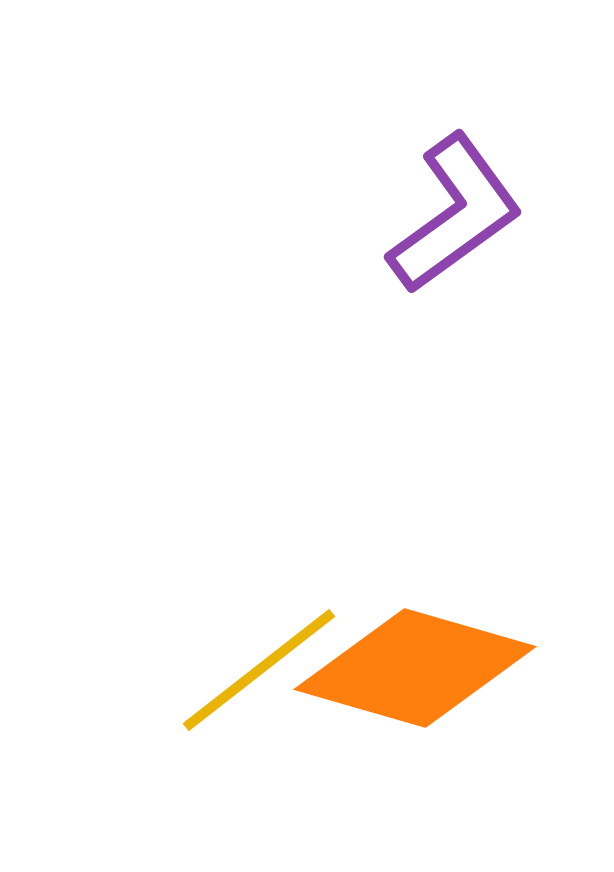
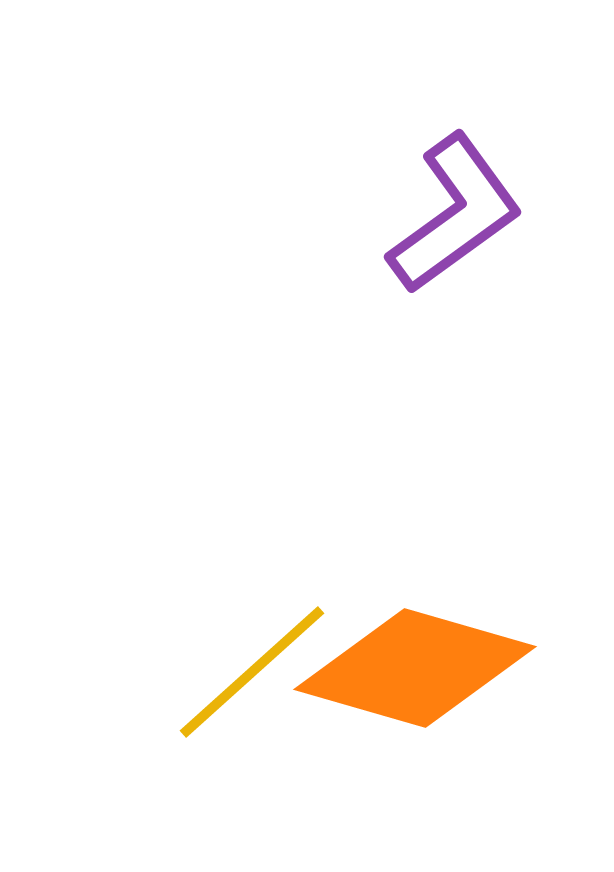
yellow line: moved 7 px left, 2 px down; rotated 4 degrees counterclockwise
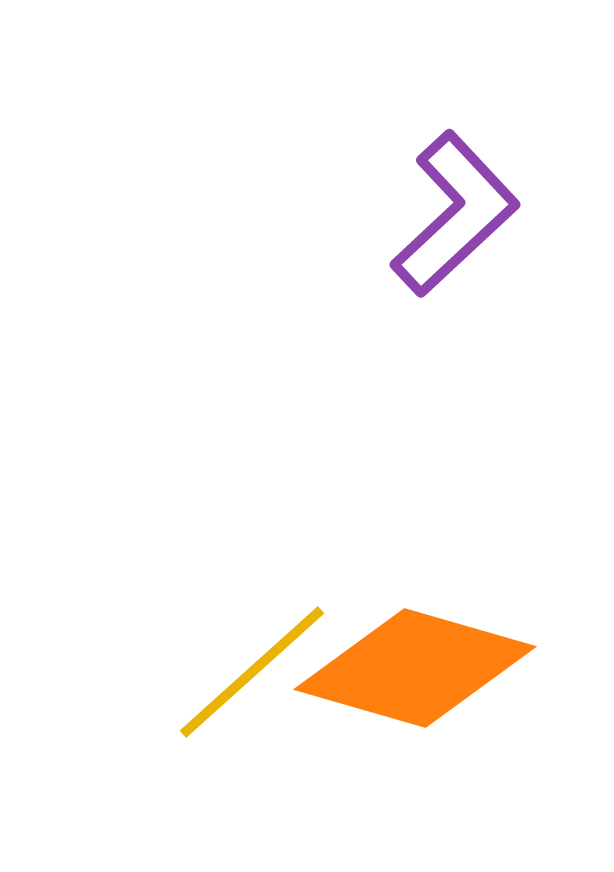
purple L-shape: rotated 7 degrees counterclockwise
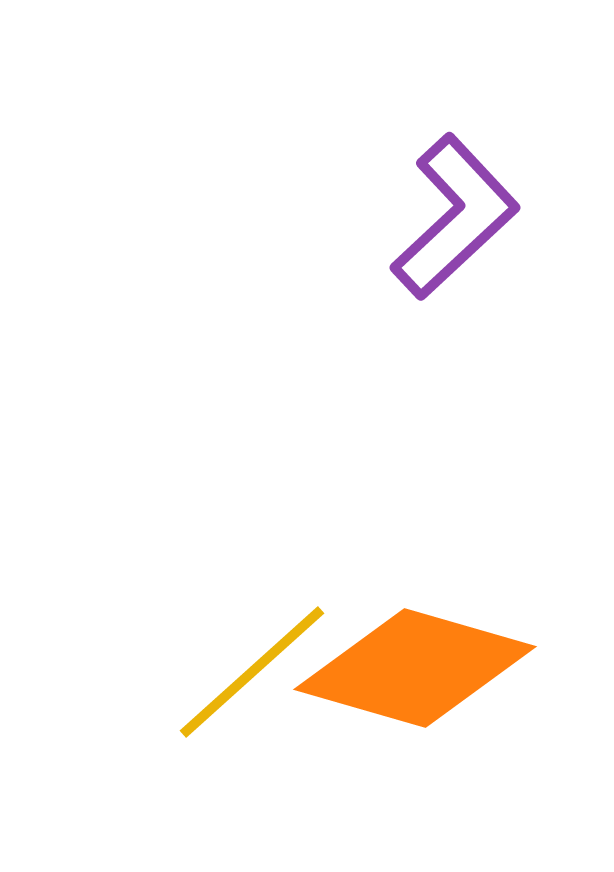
purple L-shape: moved 3 px down
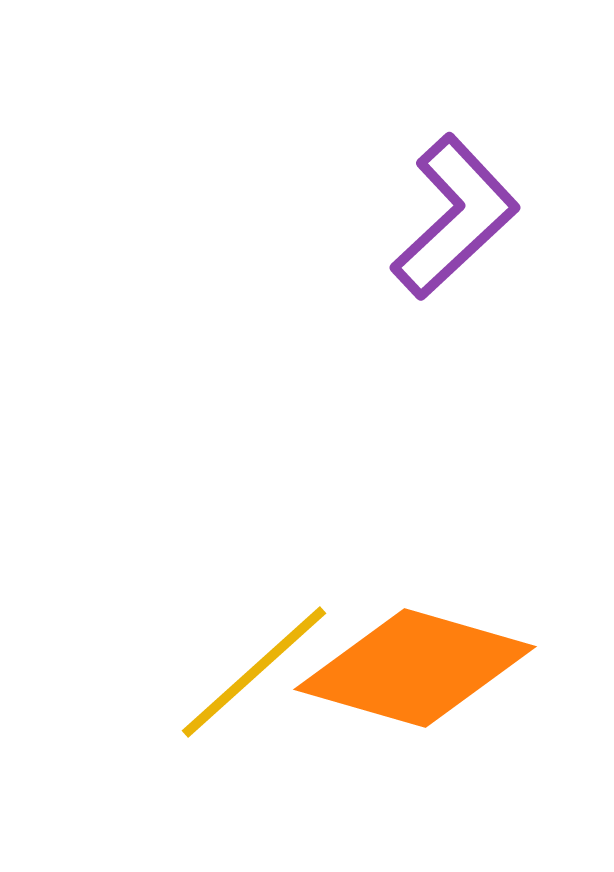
yellow line: moved 2 px right
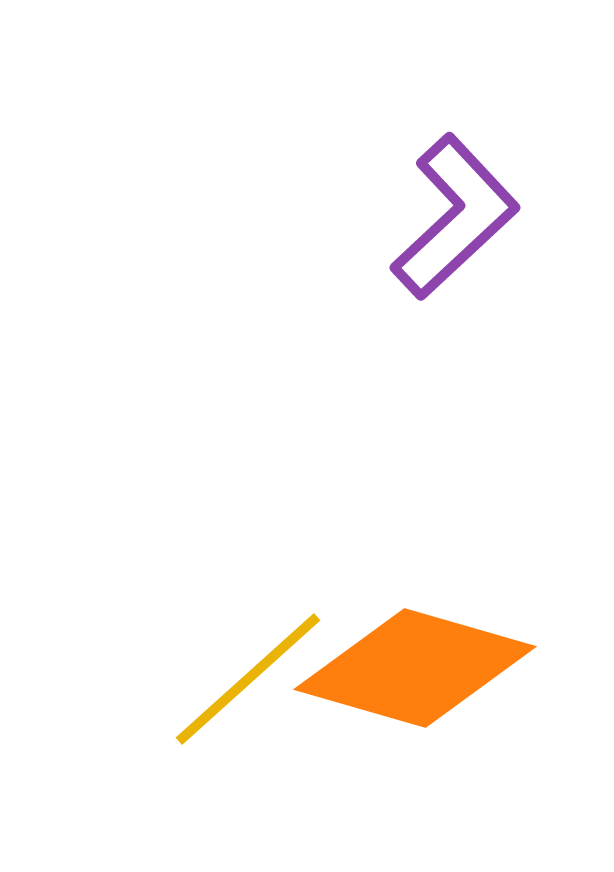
yellow line: moved 6 px left, 7 px down
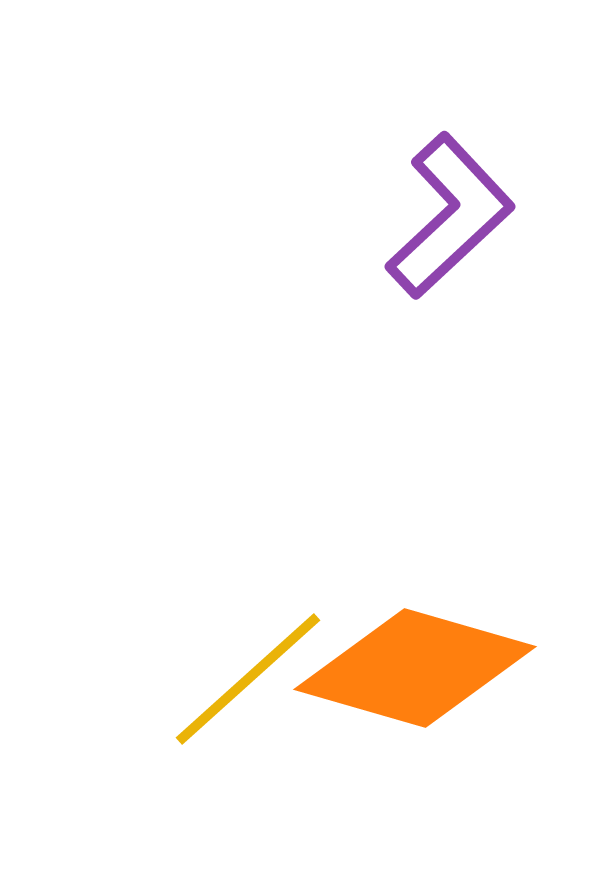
purple L-shape: moved 5 px left, 1 px up
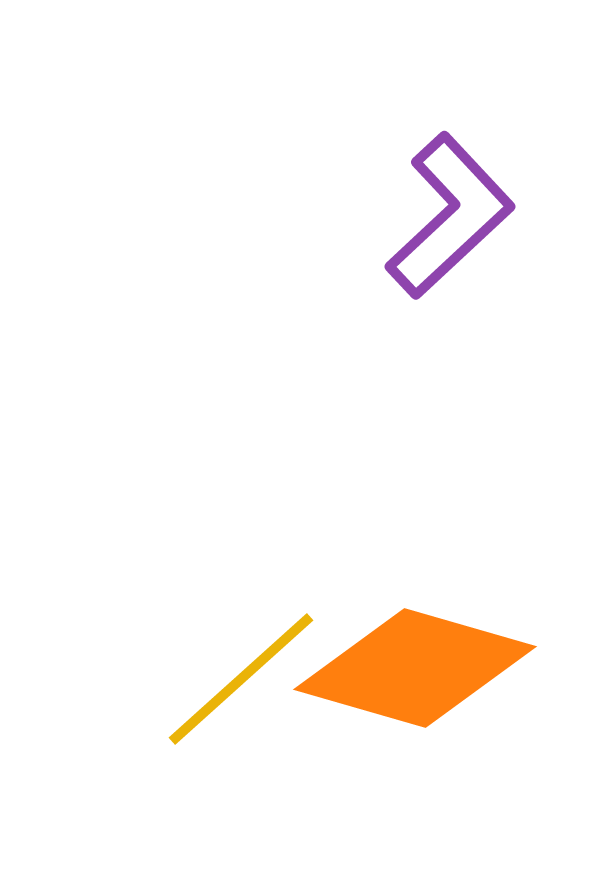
yellow line: moved 7 px left
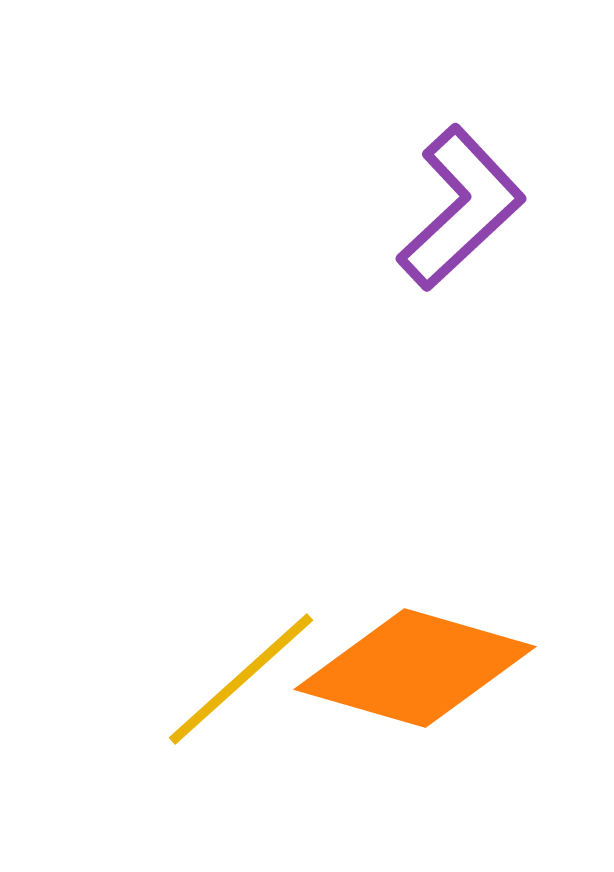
purple L-shape: moved 11 px right, 8 px up
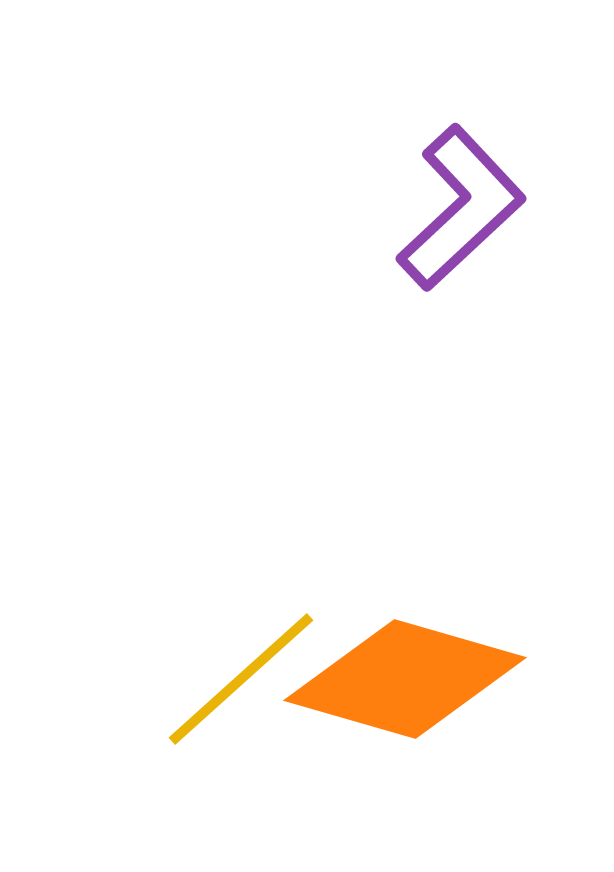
orange diamond: moved 10 px left, 11 px down
